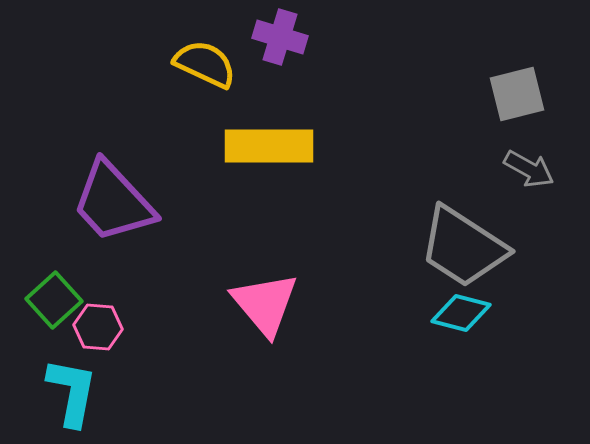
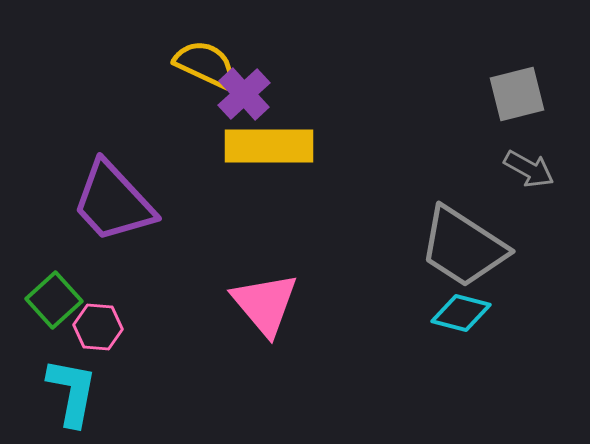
purple cross: moved 36 px left, 57 px down; rotated 30 degrees clockwise
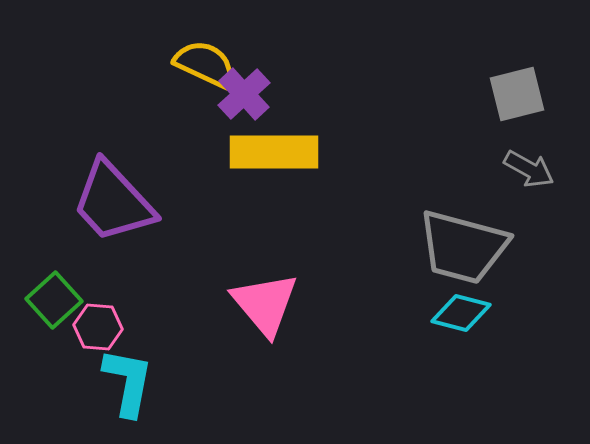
yellow rectangle: moved 5 px right, 6 px down
gray trapezoid: rotated 18 degrees counterclockwise
cyan L-shape: moved 56 px right, 10 px up
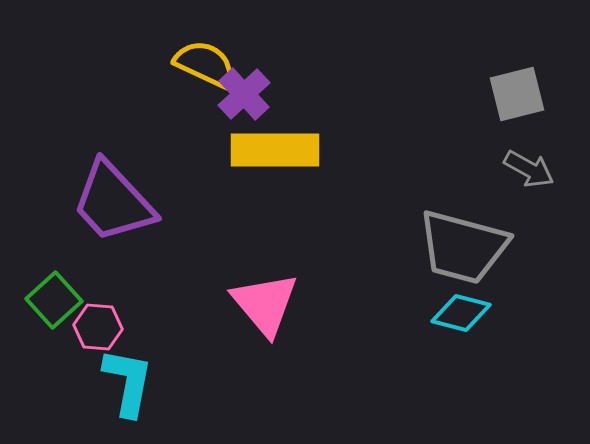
yellow rectangle: moved 1 px right, 2 px up
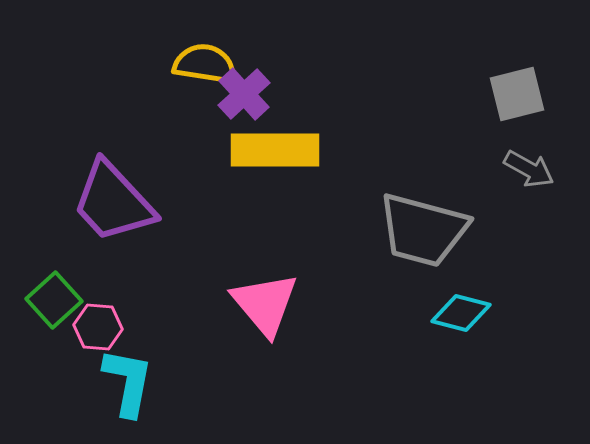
yellow semicircle: rotated 16 degrees counterclockwise
gray trapezoid: moved 40 px left, 17 px up
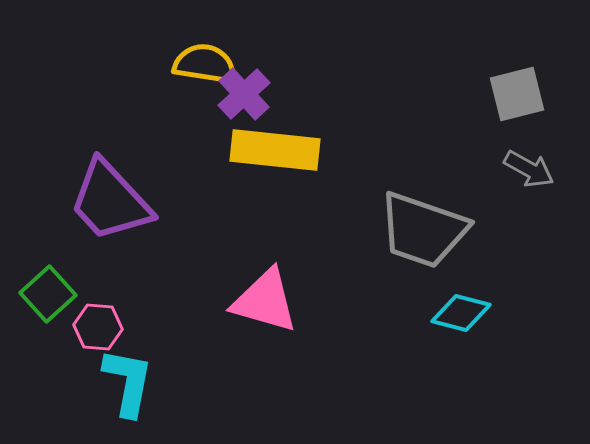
yellow rectangle: rotated 6 degrees clockwise
purple trapezoid: moved 3 px left, 1 px up
gray trapezoid: rotated 4 degrees clockwise
green square: moved 6 px left, 6 px up
pink triangle: moved 3 px up; rotated 34 degrees counterclockwise
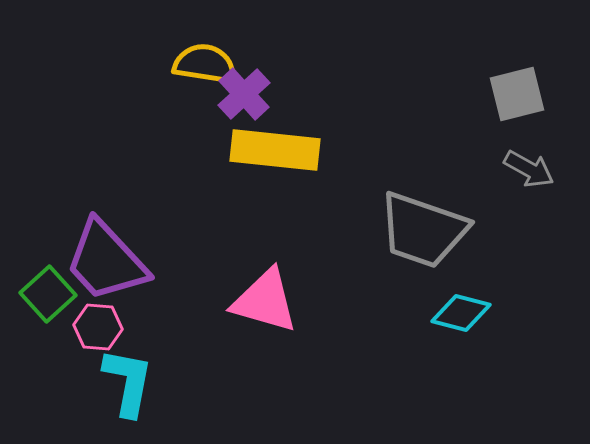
purple trapezoid: moved 4 px left, 60 px down
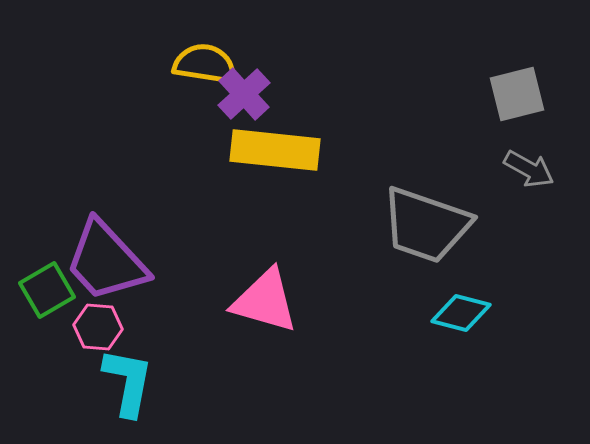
gray trapezoid: moved 3 px right, 5 px up
green square: moved 1 px left, 4 px up; rotated 12 degrees clockwise
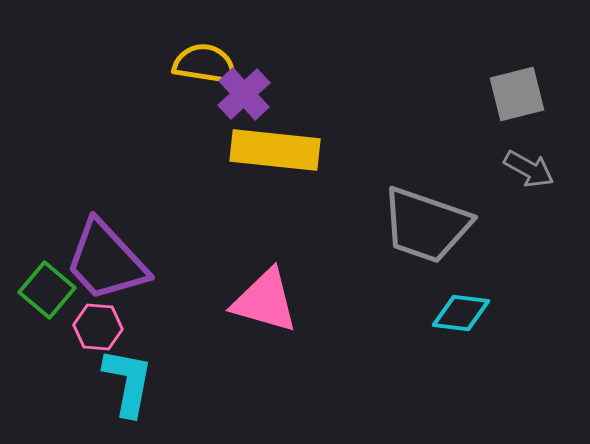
green square: rotated 20 degrees counterclockwise
cyan diamond: rotated 8 degrees counterclockwise
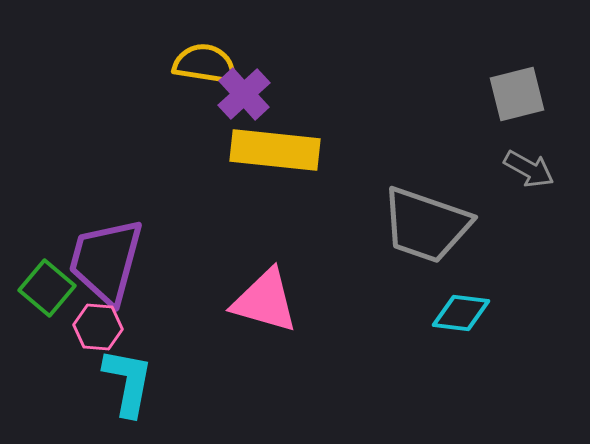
purple trapezoid: rotated 58 degrees clockwise
green square: moved 2 px up
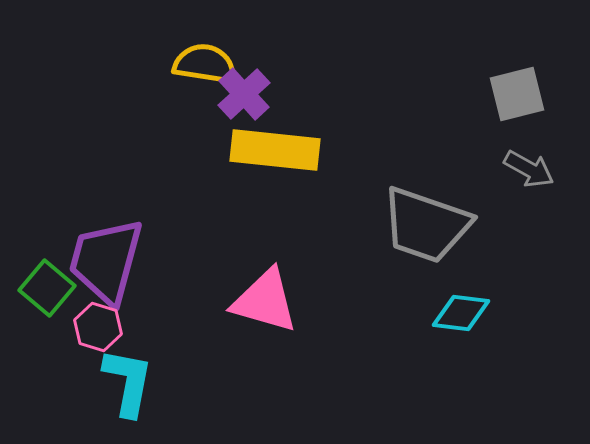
pink hexagon: rotated 12 degrees clockwise
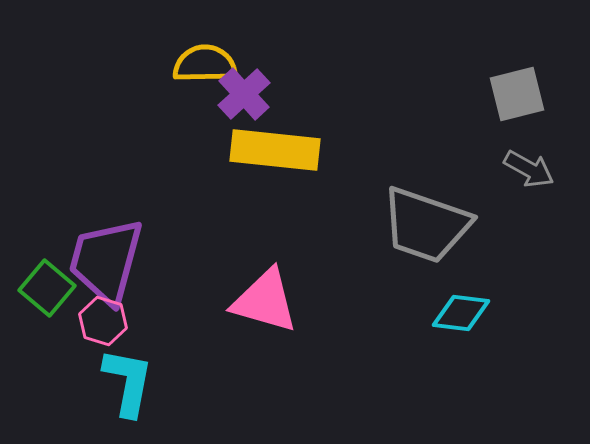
yellow semicircle: rotated 10 degrees counterclockwise
pink hexagon: moved 5 px right, 6 px up
